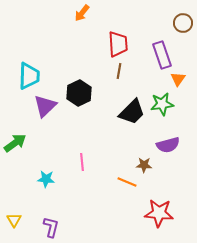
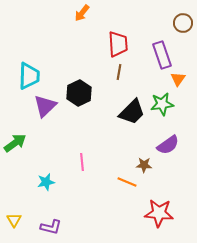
brown line: moved 1 px down
purple semicircle: rotated 20 degrees counterclockwise
cyan star: moved 3 px down; rotated 18 degrees counterclockwise
purple L-shape: rotated 90 degrees clockwise
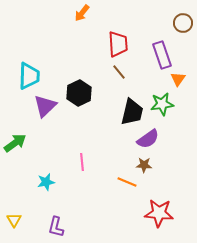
brown line: rotated 49 degrees counterclockwise
black trapezoid: rotated 32 degrees counterclockwise
purple semicircle: moved 20 px left, 6 px up
purple L-shape: moved 5 px right; rotated 90 degrees clockwise
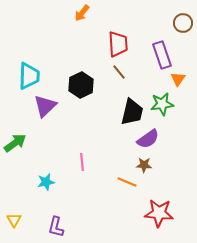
black hexagon: moved 2 px right, 8 px up
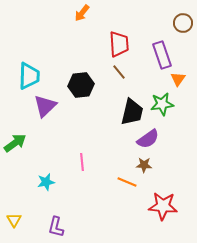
red trapezoid: moved 1 px right
black hexagon: rotated 20 degrees clockwise
red star: moved 4 px right, 7 px up
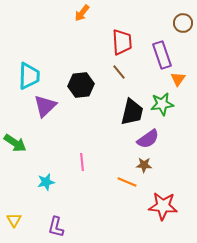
red trapezoid: moved 3 px right, 2 px up
green arrow: rotated 70 degrees clockwise
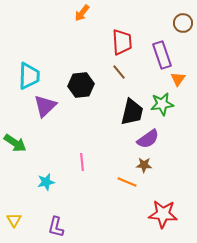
red star: moved 8 px down
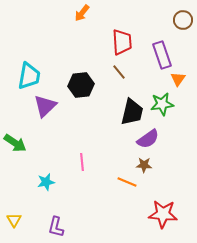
brown circle: moved 3 px up
cyan trapezoid: rotated 8 degrees clockwise
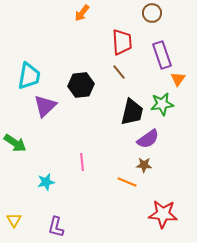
brown circle: moved 31 px left, 7 px up
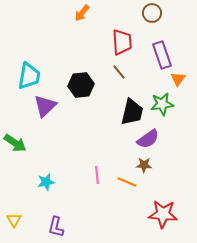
pink line: moved 15 px right, 13 px down
